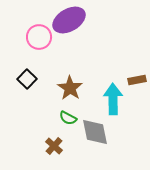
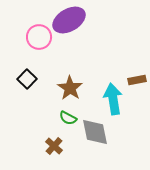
cyan arrow: rotated 8 degrees counterclockwise
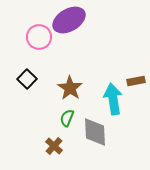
brown rectangle: moved 1 px left, 1 px down
green semicircle: moved 1 px left; rotated 84 degrees clockwise
gray diamond: rotated 8 degrees clockwise
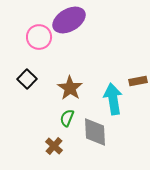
brown rectangle: moved 2 px right
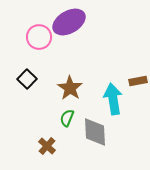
purple ellipse: moved 2 px down
brown cross: moved 7 px left
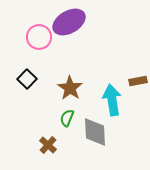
cyan arrow: moved 1 px left, 1 px down
brown cross: moved 1 px right, 1 px up
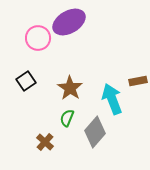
pink circle: moved 1 px left, 1 px down
black square: moved 1 px left, 2 px down; rotated 12 degrees clockwise
cyan arrow: moved 1 px up; rotated 12 degrees counterclockwise
gray diamond: rotated 44 degrees clockwise
brown cross: moved 3 px left, 3 px up
